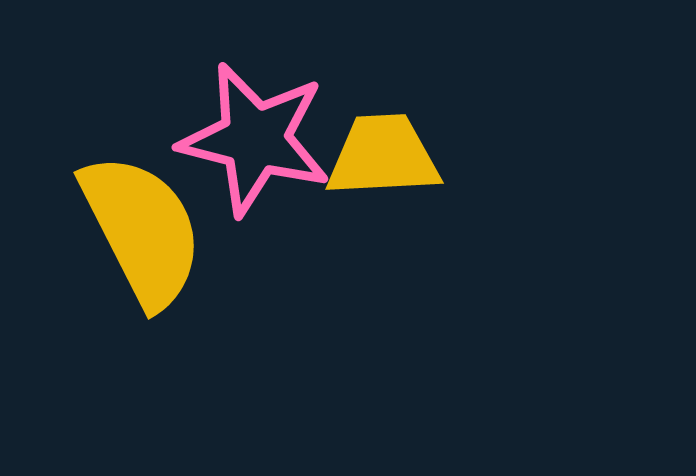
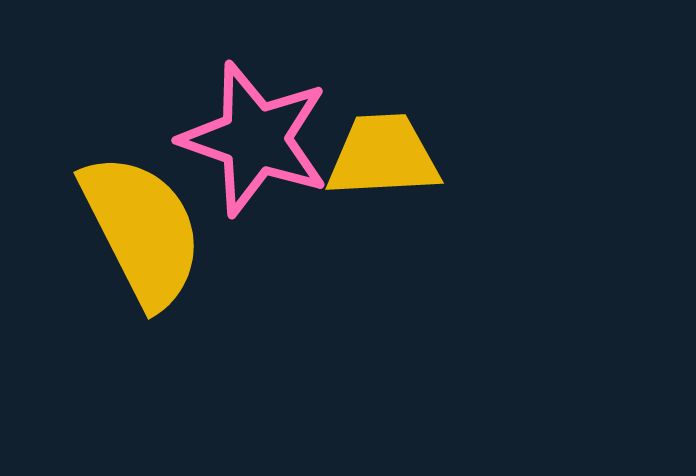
pink star: rotated 5 degrees clockwise
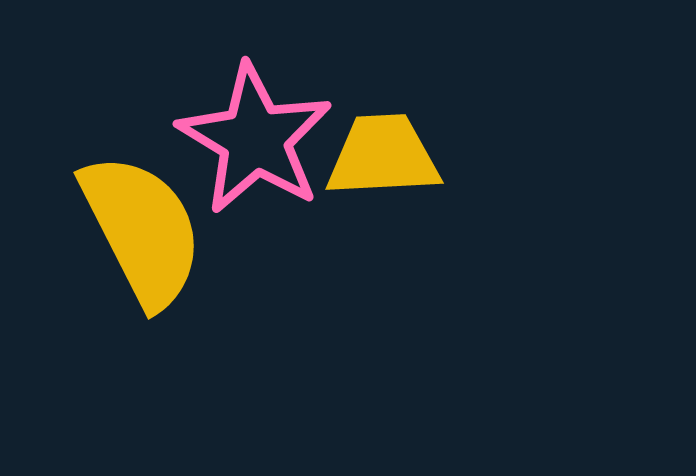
pink star: rotated 12 degrees clockwise
